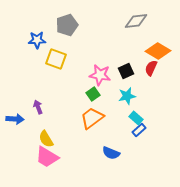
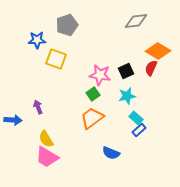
blue arrow: moved 2 px left, 1 px down
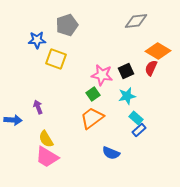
pink star: moved 2 px right
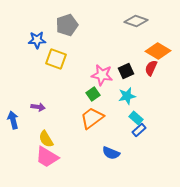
gray diamond: rotated 25 degrees clockwise
purple arrow: rotated 120 degrees clockwise
blue arrow: rotated 108 degrees counterclockwise
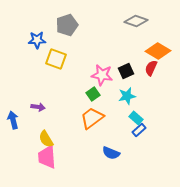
pink trapezoid: rotated 55 degrees clockwise
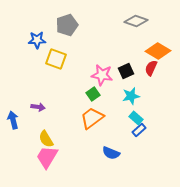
cyan star: moved 4 px right
pink trapezoid: rotated 35 degrees clockwise
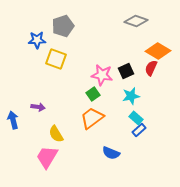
gray pentagon: moved 4 px left, 1 px down
yellow semicircle: moved 10 px right, 5 px up
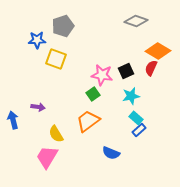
orange trapezoid: moved 4 px left, 3 px down
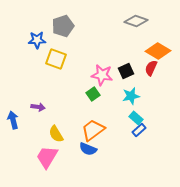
orange trapezoid: moved 5 px right, 9 px down
blue semicircle: moved 23 px left, 4 px up
